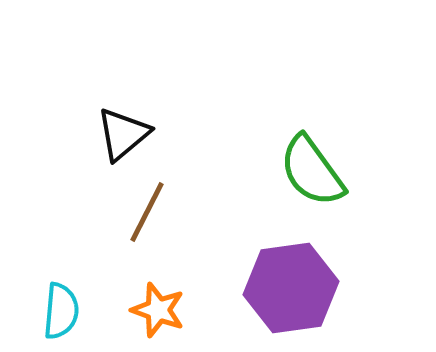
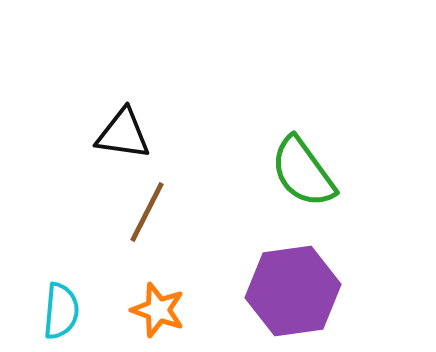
black triangle: rotated 48 degrees clockwise
green semicircle: moved 9 px left, 1 px down
purple hexagon: moved 2 px right, 3 px down
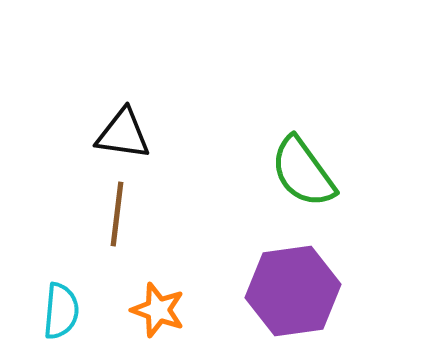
brown line: moved 30 px left, 2 px down; rotated 20 degrees counterclockwise
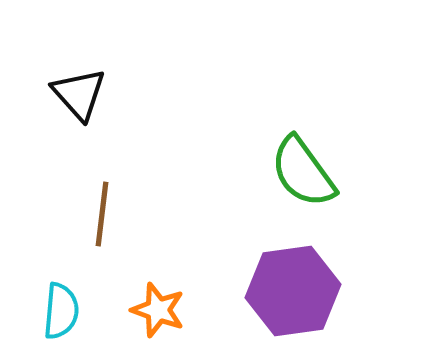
black triangle: moved 44 px left, 40 px up; rotated 40 degrees clockwise
brown line: moved 15 px left
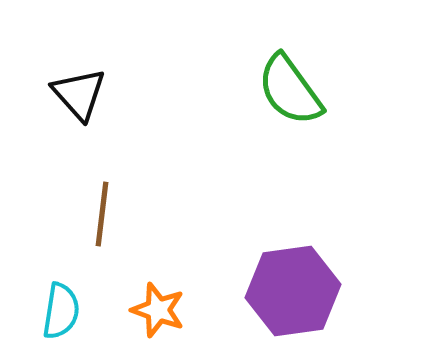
green semicircle: moved 13 px left, 82 px up
cyan semicircle: rotated 4 degrees clockwise
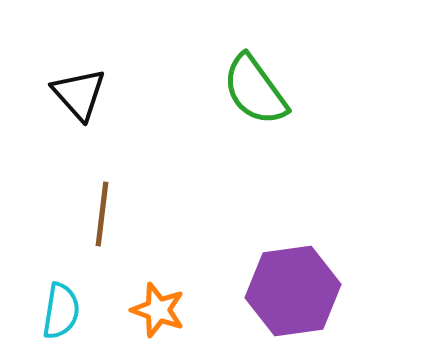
green semicircle: moved 35 px left
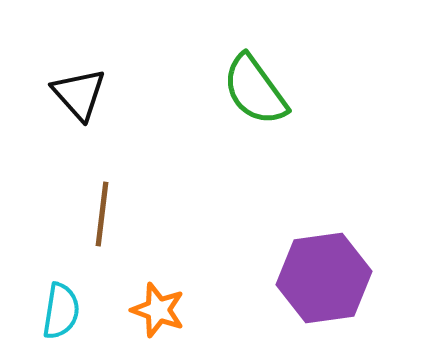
purple hexagon: moved 31 px right, 13 px up
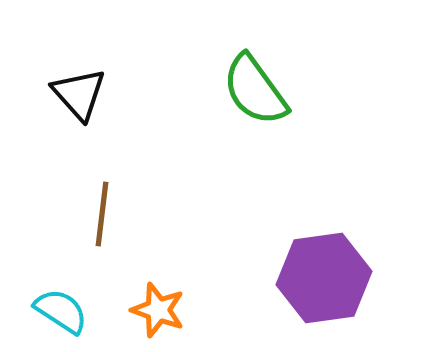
cyan semicircle: rotated 66 degrees counterclockwise
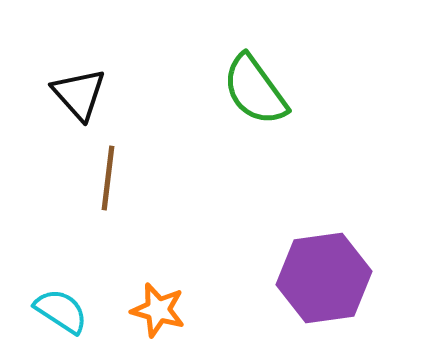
brown line: moved 6 px right, 36 px up
orange star: rotated 4 degrees counterclockwise
